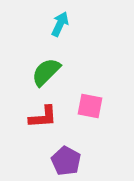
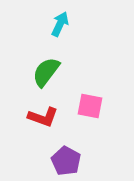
green semicircle: rotated 8 degrees counterclockwise
red L-shape: rotated 24 degrees clockwise
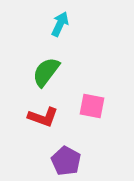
pink square: moved 2 px right
